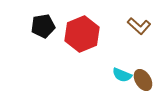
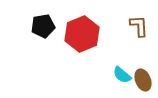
brown L-shape: rotated 135 degrees counterclockwise
cyan semicircle: rotated 18 degrees clockwise
brown ellipse: rotated 10 degrees clockwise
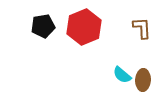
brown L-shape: moved 3 px right, 2 px down
red hexagon: moved 2 px right, 7 px up
brown ellipse: rotated 25 degrees clockwise
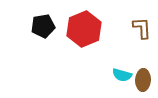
red hexagon: moved 2 px down
cyan semicircle: rotated 24 degrees counterclockwise
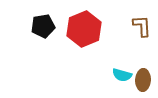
brown L-shape: moved 2 px up
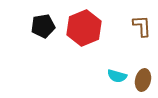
red hexagon: moved 1 px up
cyan semicircle: moved 5 px left, 1 px down
brown ellipse: rotated 10 degrees clockwise
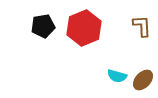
brown ellipse: rotated 30 degrees clockwise
